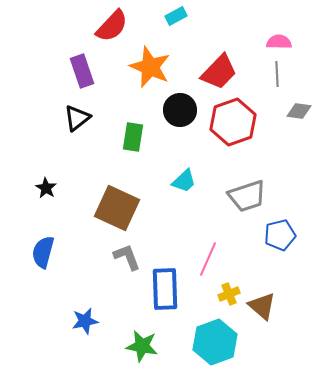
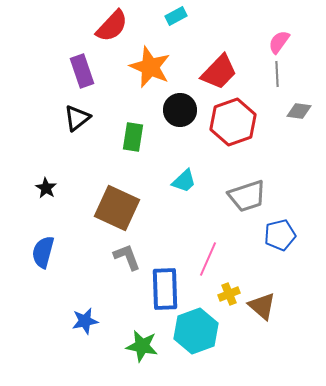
pink semicircle: rotated 55 degrees counterclockwise
cyan hexagon: moved 19 px left, 11 px up
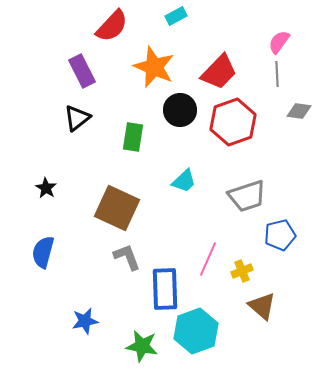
orange star: moved 4 px right
purple rectangle: rotated 8 degrees counterclockwise
yellow cross: moved 13 px right, 23 px up
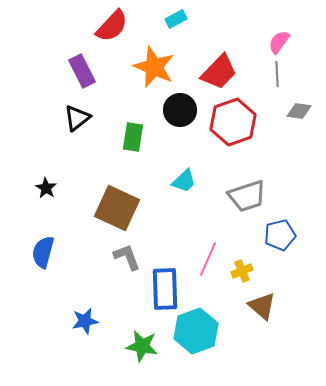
cyan rectangle: moved 3 px down
